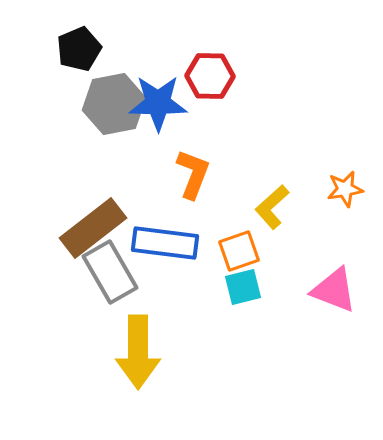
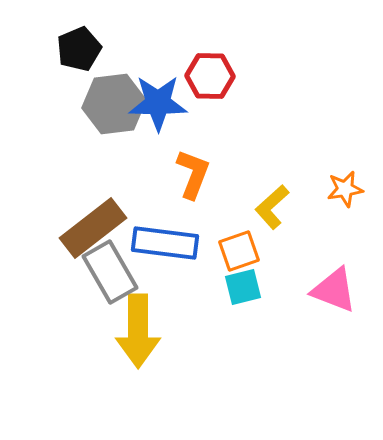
gray hexagon: rotated 4 degrees clockwise
yellow arrow: moved 21 px up
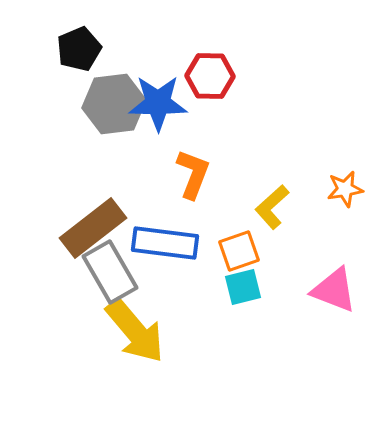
yellow arrow: moved 3 px left; rotated 40 degrees counterclockwise
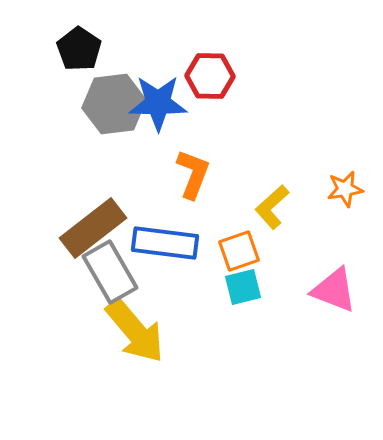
black pentagon: rotated 15 degrees counterclockwise
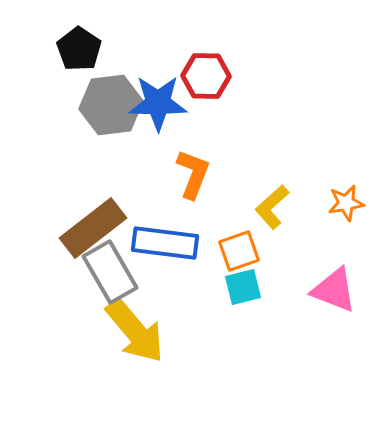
red hexagon: moved 4 px left
gray hexagon: moved 3 px left, 1 px down
orange star: moved 1 px right, 14 px down
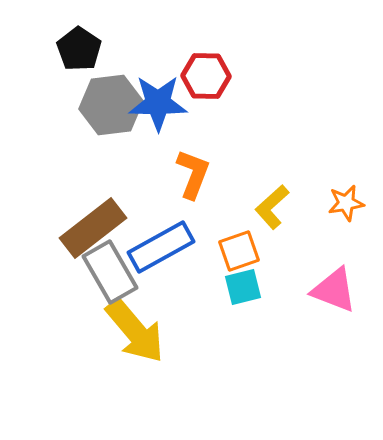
blue rectangle: moved 4 px left, 4 px down; rotated 36 degrees counterclockwise
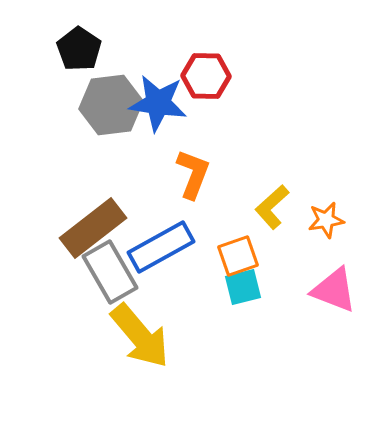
blue star: rotated 8 degrees clockwise
orange star: moved 20 px left, 17 px down
orange square: moved 1 px left, 5 px down
yellow arrow: moved 5 px right, 5 px down
